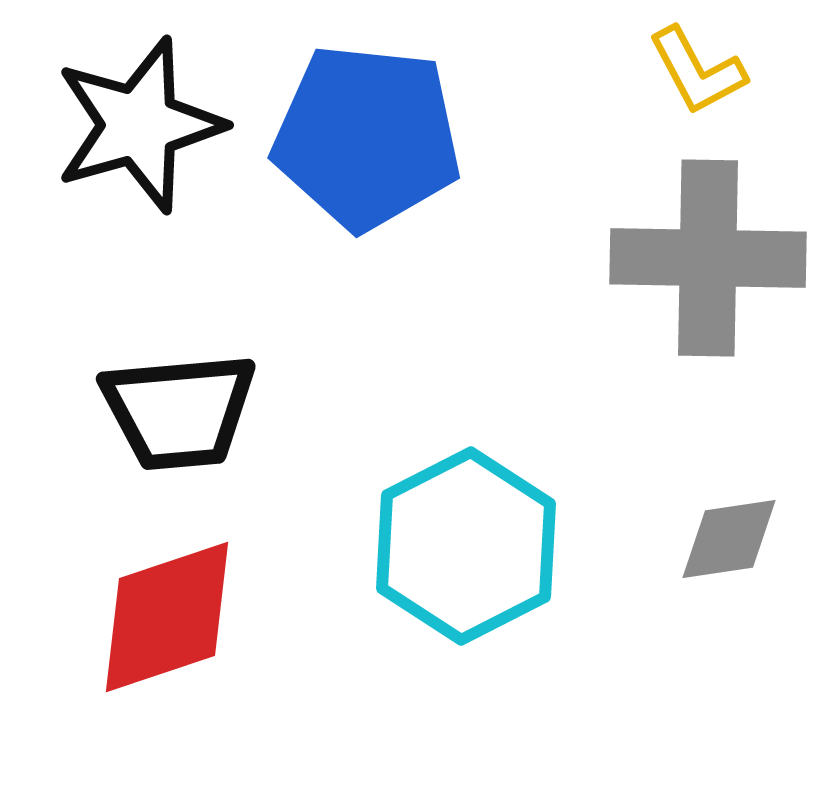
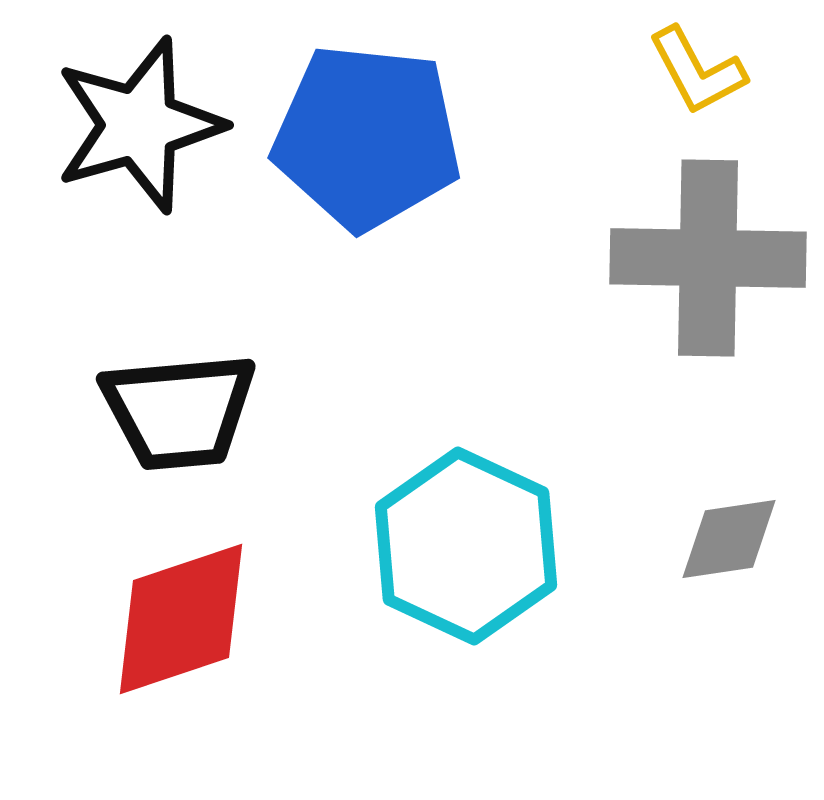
cyan hexagon: rotated 8 degrees counterclockwise
red diamond: moved 14 px right, 2 px down
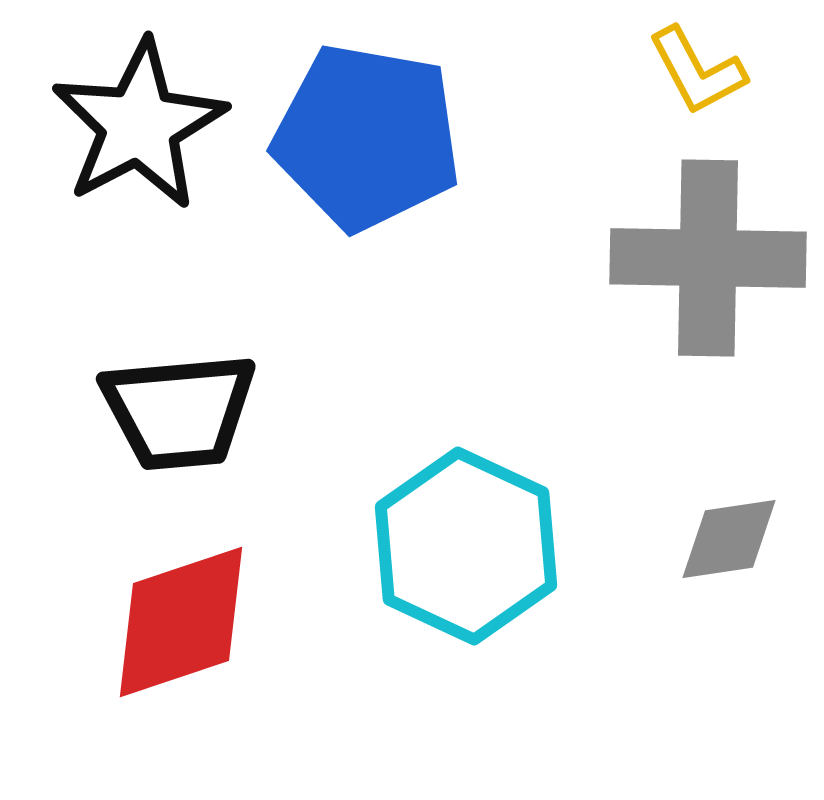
black star: rotated 12 degrees counterclockwise
blue pentagon: rotated 4 degrees clockwise
red diamond: moved 3 px down
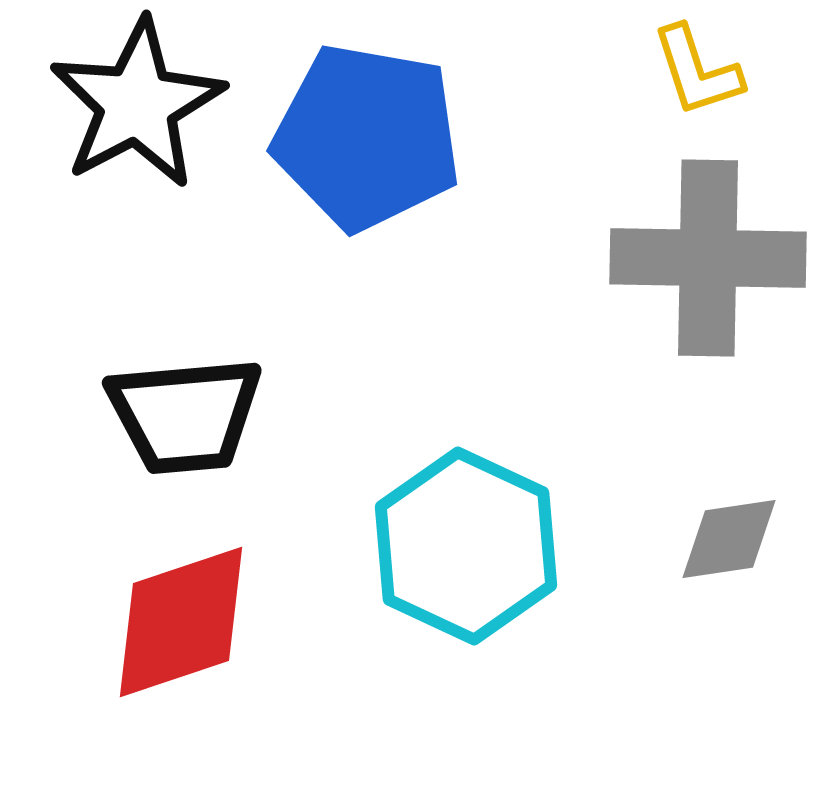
yellow L-shape: rotated 10 degrees clockwise
black star: moved 2 px left, 21 px up
black trapezoid: moved 6 px right, 4 px down
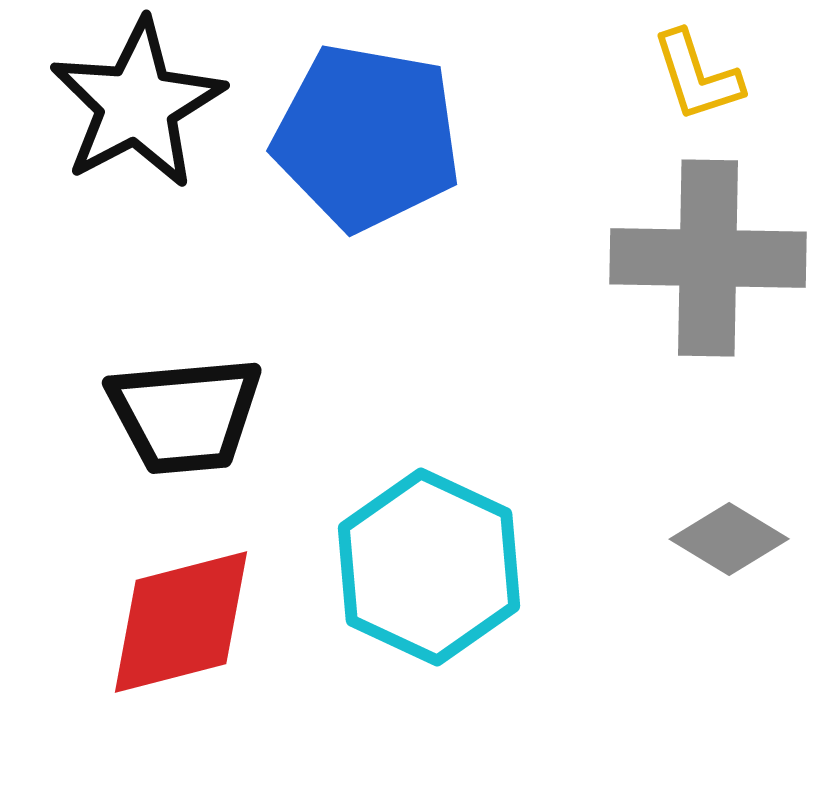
yellow L-shape: moved 5 px down
gray diamond: rotated 40 degrees clockwise
cyan hexagon: moved 37 px left, 21 px down
red diamond: rotated 4 degrees clockwise
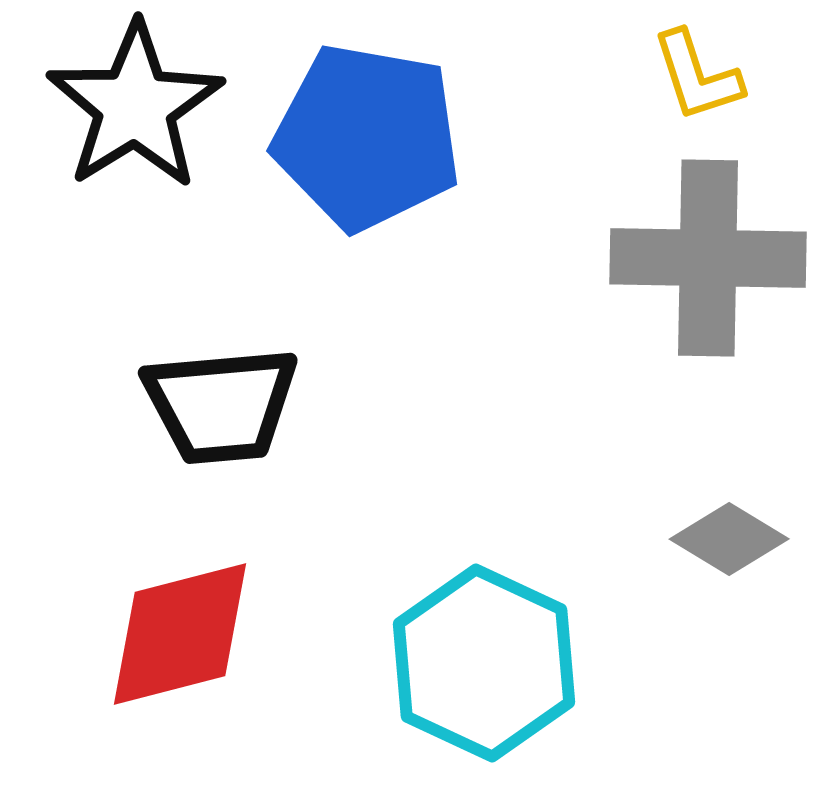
black star: moved 2 px left, 2 px down; rotated 4 degrees counterclockwise
black trapezoid: moved 36 px right, 10 px up
cyan hexagon: moved 55 px right, 96 px down
red diamond: moved 1 px left, 12 px down
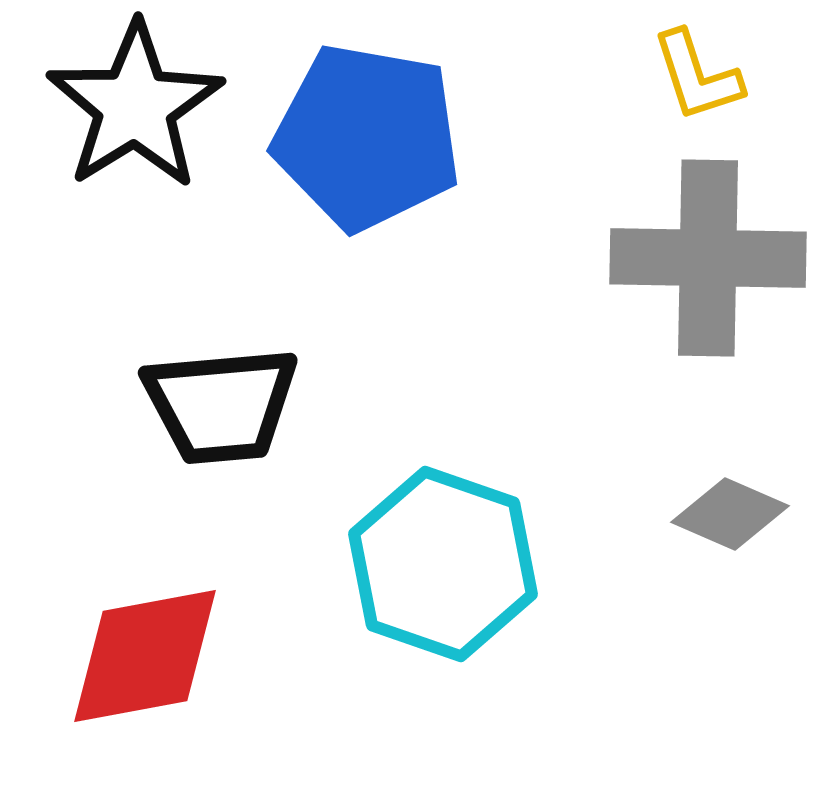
gray diamond: moved 1 px right, 25 px up; rotated 8 degrees counterclockwise
red diamond: moved 35 px left, 22 px down; rotated 4 degrees clockwise
cyan hexagon: moved 41 px left, 99 px up; rotated 6 degrees counterclockwise
